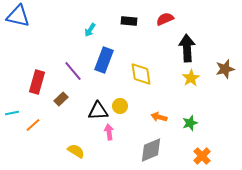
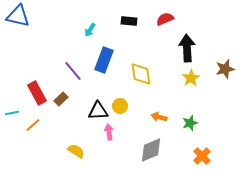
red rectangle: moved 11 px down; rotated 45 degrees counterclockwise
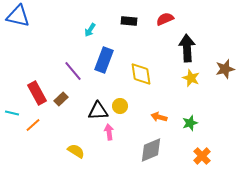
yellow star: rotated 18 degrees counterclockwise
cyan line: rotated 24 degrees clockwise
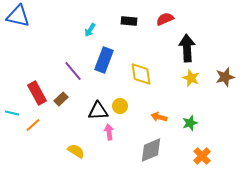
brown star: moved 8 px down
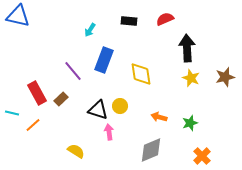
black triangle: moved 1 px up; rotated 20 degrees clockwise
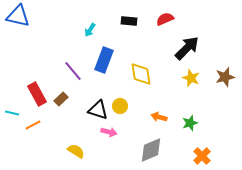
black arrow: rotated 48 degrees clockwise
red rectangle: moved 1 px down
orange line: rotated 14 degrees clockwise
pink arrow: rotated 112 degrees clockwise
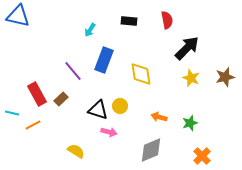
red semicircle: moved 2 px right, 1 px down; rotated 102 degrees clockwise
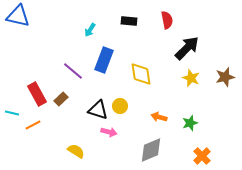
purple line: rotated 10 degrees counterclockwise
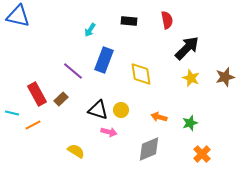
yellow circle: moved 1 px right, 4 px down
gray diamond: moved 2 px left, 1 px up
orange cross: moved 2 px up
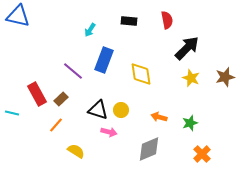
orange line: moved 23 px right; rotated 21 degrees counterclockwise
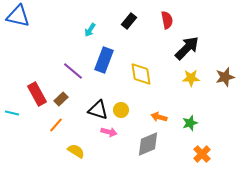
black rectangle: rotated 56 degrees counterclockwise
yellow star: rotated 24 degrees counterclockwise
gray diamond: moved 1 px left, 5 px up
